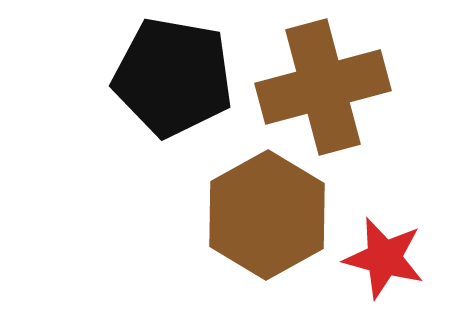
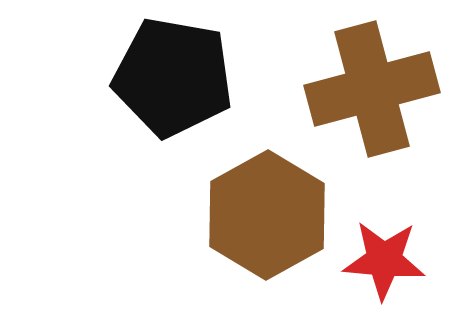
brown cross: moved 49 px right, 2 px down
red star: moved 2 px down; rotated 10 degrees counterclockwise
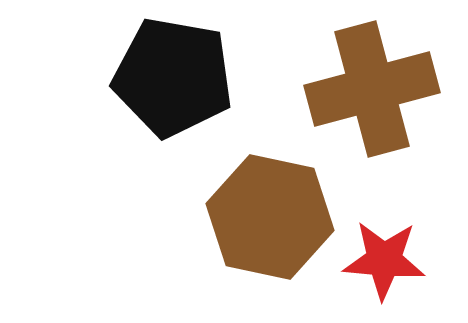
brown hexagon: moved 3 px right, 2 px down; rotated 19 degrees counterclockwise
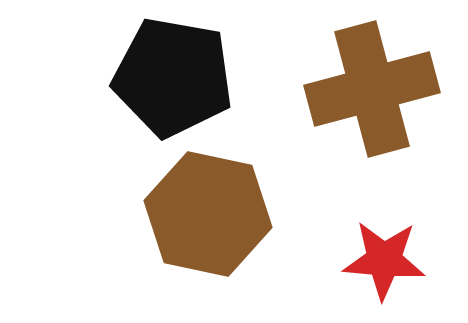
brown hexagon: moved 62 px left, 3 px up
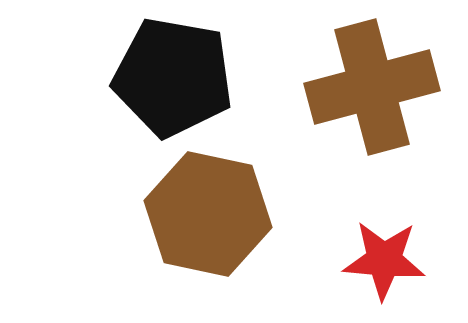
brown cross: moved 2 px up
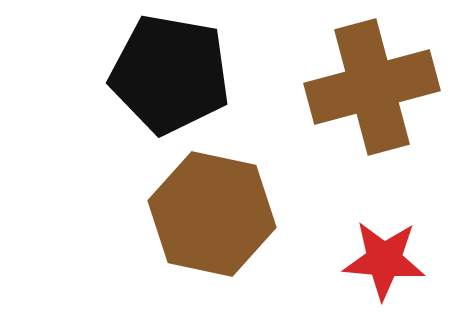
black pentagon: moved 3 px left, 3 px up
brown hexagon: moved 4 px right
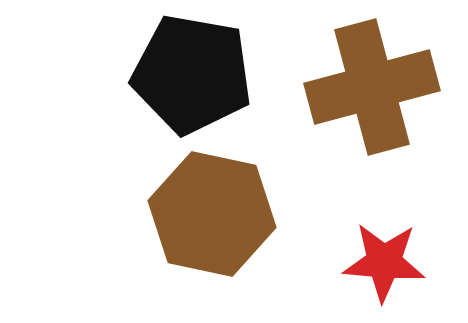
black pentagon: moved 22 px right
red star: moved 2 px down
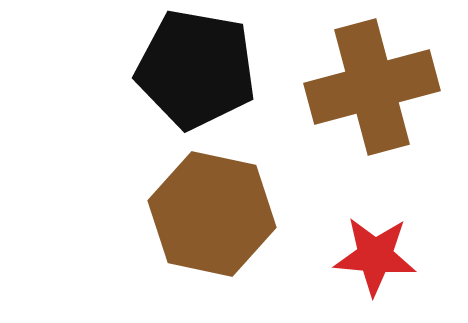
black pentagon: moved 4 px right, 5 px up
red star: moved 9 px left, 6 px up
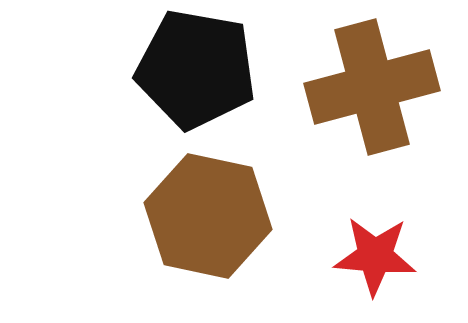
brown hexagon: moved 4 px left, 2 px down
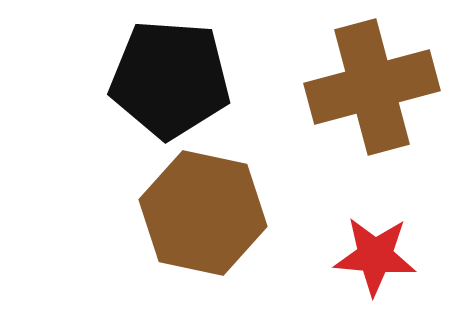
black pentagon: moved 26 px left, 10 px down; rotated 6 degrees counterclockwise
brown hexagon: moved 5 px left, 3 px up
